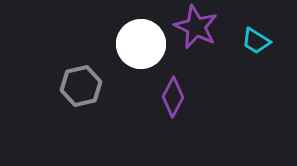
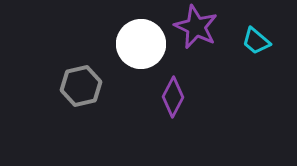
cyan trapezoid: rotated 8 degrees clockwise
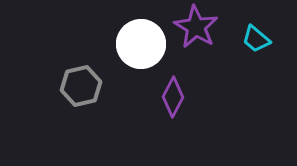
purple star: rotated 6 degrees clockwise
cyan trapezoid: moved 2 px up
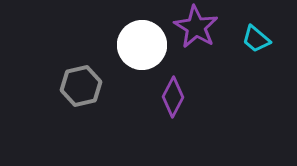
white circle: moved 1 px right, 1 px down
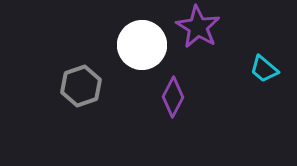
purple star: moved 2 px right
cyan trapezoid: moved 8 px right, 30 px down
gray hexagon: rotated 6 degrees counterclockwise
